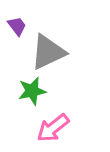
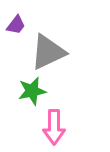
purple trapezoid: moved 1 px left, 1 px up; rotated 75 degrees clockwise
pink arrow: moved 1 px right, 1 px up; rotated 52 degrees counterclockwise
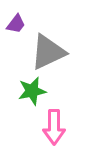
purple trapezoid: moved 1 px up
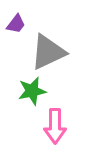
pink arrow: moved 1 px right, 1 px up
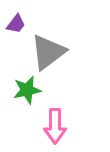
gray triangle: rotated 12 degrees counterclockwise
green star: moved 5 px left, 1 px up
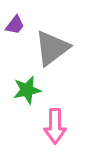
purple trapezoid: moved 1 px left, 1 px down
gray triangle: moved 4 px right, 4 px up
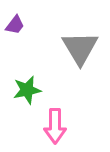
gray triangle: moved 28 px right; rotated 24 degrees counterclockwise
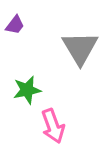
pink arrow: moved 2 px left; rotated 20 degrees counterclockwise
